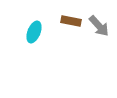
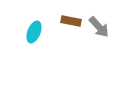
gray arrow: moved 1 px down
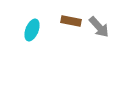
cyan ellipse: moved 2 px left, 2 px up
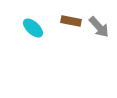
cyan ellipse: moved 1 px right, 2 px up; rotated 70 degrees counterclockwise
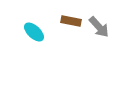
cyan ellipse: moved 1 px right, 4 px down
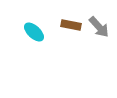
brown rectangle: moved 4 px down
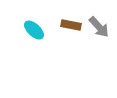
cyan ellipse: moved 2 px up
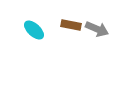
gray arrow: moved 2 px left, 2 px down; rotated 25 degrees counterclockwise
